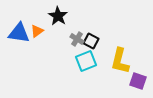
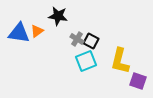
black star: rotated 24 degrees counterclockwise
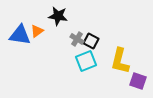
blue triangle: moved 1 px right, 2 px down
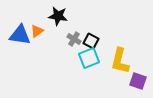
gray cross: moved 3 px left
cyan square: moved 3 px right, 3 px up
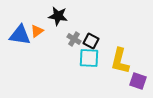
cyan square: rotated 25 degrees clockwise
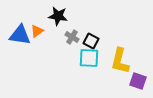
gray cross: moved 2 px left, 2 px up
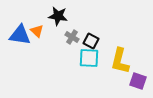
orange triangle: rotated 40 degrees counterclockwise
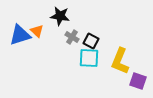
black star: moved 2 px right
blue triangle: rotated 25 degrees counterclockwise
yellow L-shape: rotated 8 degrees clockwise
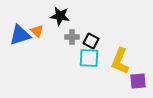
gray cross: rotated 32 degrees counterclockwise
purple square: rotated 24 degrees counterclockwise
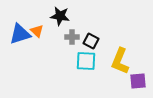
blue triangle: moved 1 px up
cyan square: moved 3 px left, 3 px down
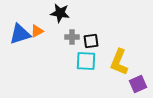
black star: moved 3 px up
orange triangle: rotated 48 degrees clockwise
black square: rotated 35 degrees counterclockwise
yellow L-shape: moved 1 px left, 1 px down
purple square: moved 3 px down; rotated 18 degrees counterclockwise
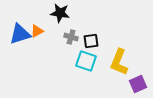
gray cross: moved 1 px left; rotated 16 degrees clockwise
cyan square: rotated 15 degrees clockwise
